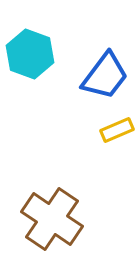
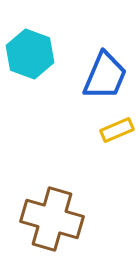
blue trapezoid: rotated 14 degrees counterclockwise
brown cross: rotated 18 degrees counterclockwise
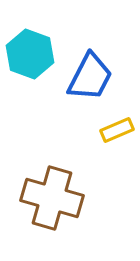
blue trapezoid: moved 15 px left, 1 px down; rotated 4 degrees clockwise
brown cross: moved 21 px up
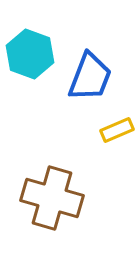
blue trapezoid: rotated 6 degrees counterclockwise
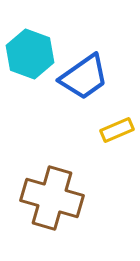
blue trapezoid: moved 6 px left; rotated 34 degrees clockwise
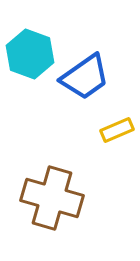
blue trapezoid: moved 1 px right
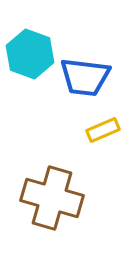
blue trapezoid: rotated 42 degrees clockwise
yellow rectangle: moved 14 px left
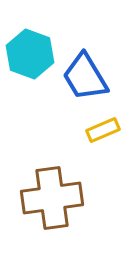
blue trapezoid: rotated 52 degrees clockwise
brown cross: rotated 24 degrees counterclockwise
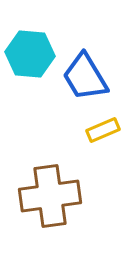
cyan hexagon: rotated 15 degrees counterclockwise
brown cross: moved 2 px left, 2 px up
